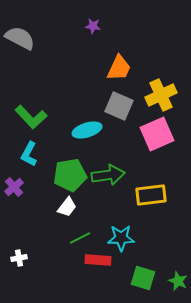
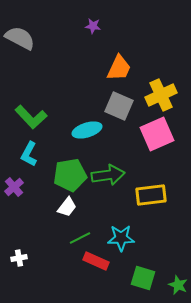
red rectangle: moved 2 px left, 1 px down; rotated 20 degrees clockwise
green star: moved 4 px down
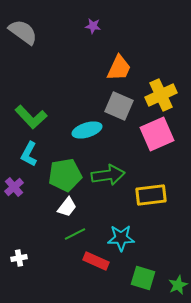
gray semicircle: moved 3 px right, 6 px up; rotated 8 degrees clockwise
green pentagon: moved 5 px left
green line: moved 5 px left, 4 px up
green star: rotated 24 degrees clockwise
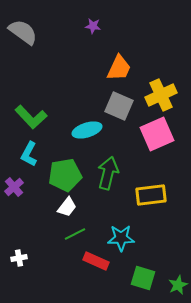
green arrow: moved 2 px up; rotated 68 degrees counterclockwise
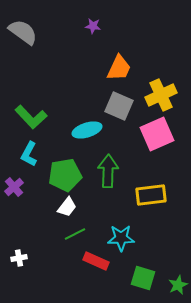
green arrow: moved 2 px up; rotated 12 degrees counterclockwise
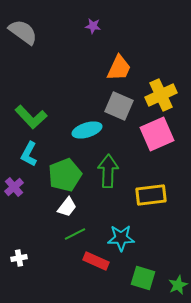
green pentagon: rotated 12 degrees counterclockwise
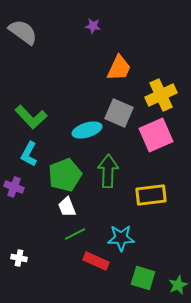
gray square: moved 7 px down
pink square: moved 1 px left, 1 px down
purple cross: rotated 30 degrees counterclockwise
white trapezoid: rotated 120 degrees clockwise
white cross: rotated 21 degrees clockwise
